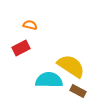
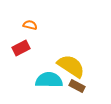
brown rectangle: moved 1 px left, 5 px up
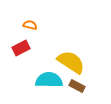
yellow semicircle: moved 4 px up
